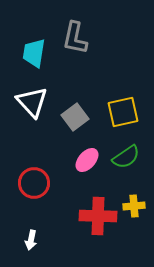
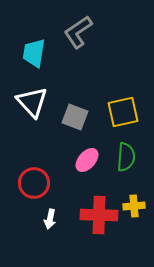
gray L-shape: moved 3 px right, 6 px up; rotated 44 degrees clockwise
gray square: rotated 32 degrees counterclockwise
green semicircle: rotated 52 degrees counterclockwise
red cross: moved 1 px right, 1 px up
white arrow: moved 19 px right, 21 px up
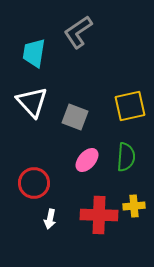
yellow square: moved 7 px right, 6 px up
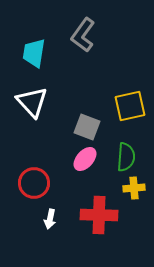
gray L-shape: moved 5 px right, 3 px down; rotated 20 degrees counterclockwise
gray square: moved 12 px right, 10 px down
pink ellipse: moved 2 px left, 1 px up
yellow cross: moved 18 px up
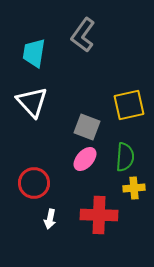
yellow square: moved 1 px left, 1 px up
green semicircle: moved 1 px left
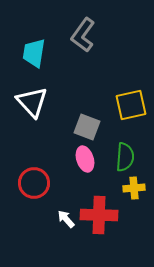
yellow square: moved 2 px right
pink ellipse: rotated 60 degrees counterclockwise
white arrow: moved 16 px right; rotated 126 degrees clockwise
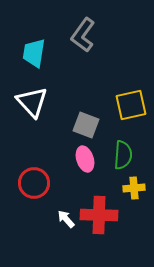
gray square: moved 1 px left, 2 px up
green semicircle: moved 2 px left, 2 px up
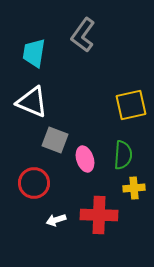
white triangle: rotated 24 degrees counterclockwise
gray square: moved 31 px left, 15 px down
white arrow: moved 10 px left, 1 px down; rotated 66 degrees counterclockwise
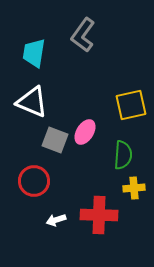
pink ellipse: moved 27 px up; rotated 50 degrees clockwise
red circle: moved 2 px up
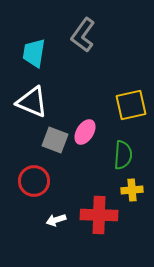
yellow cross: moved 2 px left, 2 px down
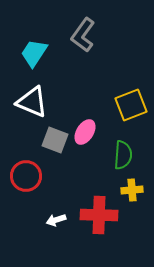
cyan trapezoid: rotated 24 degrees clockwise
yellow square: rotated 8 degrees counterclockwise
red circle: moved 8 px left, 5 px up
